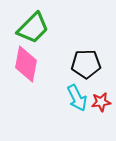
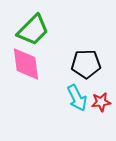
green trapezoid: moved 2 px down
pink diamond: rotated 18 degrees counterclockwise
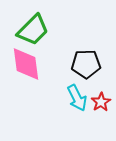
red star: rotated 24 degrees counterclockwise
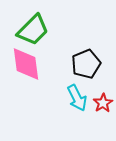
black pentagon: rotated 20 degrees counterclockwise
red star: moved 2 px right, 1 px down
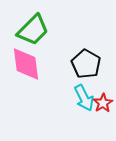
black pentagon: rotated 20 degrees counterclockwise
cyan arrow: moved 7 px right
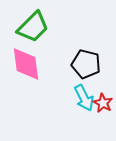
green trapezoid: moved 3 px up
black pentagon: rotated 16 degrees counterclockwise
red star: rotated 12 degrees counterclockwise
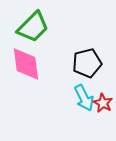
black pentagon: moved 1 px right, 1 px up; rotated 28 degrees counterclockwise
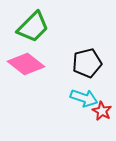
pink diamond: rotated 45 degrees counterclockwise
cyan arrow: rotated 44 degrees counterclockwise
red star: moved 1 px left, 8 px down
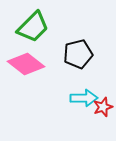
black pentagon: moved 9 px left, 9 px up
cyan arrow: rotated 20 degrees counterclockwise
red star: moved 1 px right, 4 px up; rotated 24 degrees clockwise
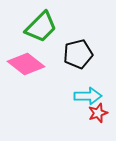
green trapezoid: moved 8 px right
cyan arrow: moved 4 px right, 2 px up
red star: moved 5 px left, 6 px down
